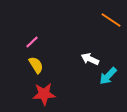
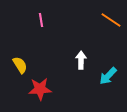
pink line: moved 9 px right, 22 px up; rotated 56 degrees counterclockwise
white arrow: moved 9 px left, 1 px down; rotated 66 degrees clockwise
yellow semicircle: moved 16 px left
red star: moved 4 px left, 5 px up
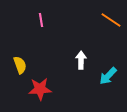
yellow semicircle: rotated 12 degrees clockwise
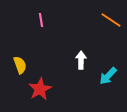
red star: rotated 25 degrees counterclockwise
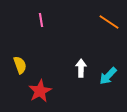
orange line: moved 2 px left, 2 px down
white arrow: moved 8 px down
red star: moved 2 px down
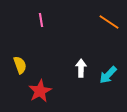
cyan arrow: moved 1 px up
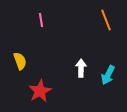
orange line: moved 3 px left, 2 px up; rotated 35 degrees clockwise
yellow semicircle: moved 4 px up
cyan arrow: rotated 18 degrees counterclockwise
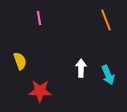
pink line: moved 2 px left, 2 px up
cyan arrow: rotated 48 degrees counterclockwise
red star: rotated 30 degrees clockwise
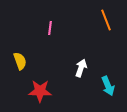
pink line: moved 11 px right, 10 px down; rotated 16 degrees clockwise
white arrow: rotated 18 degrees clockwise
cyan arrow: moved 11 px down
